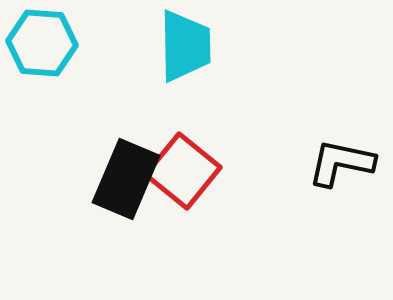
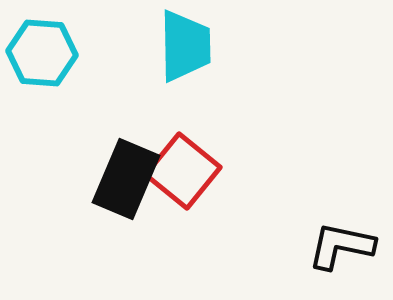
cyan hexagon: moved 10 px down
black L-shape: moved 83 px down
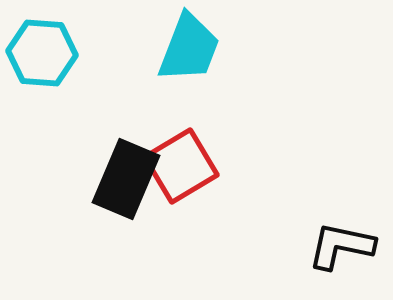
cyan trapezoid: moved 4 px right, 2 px down; rotated 22 degrees clockwise
red square: moved 2 px left, 5 px up; rotated 20 degrees clockwise
